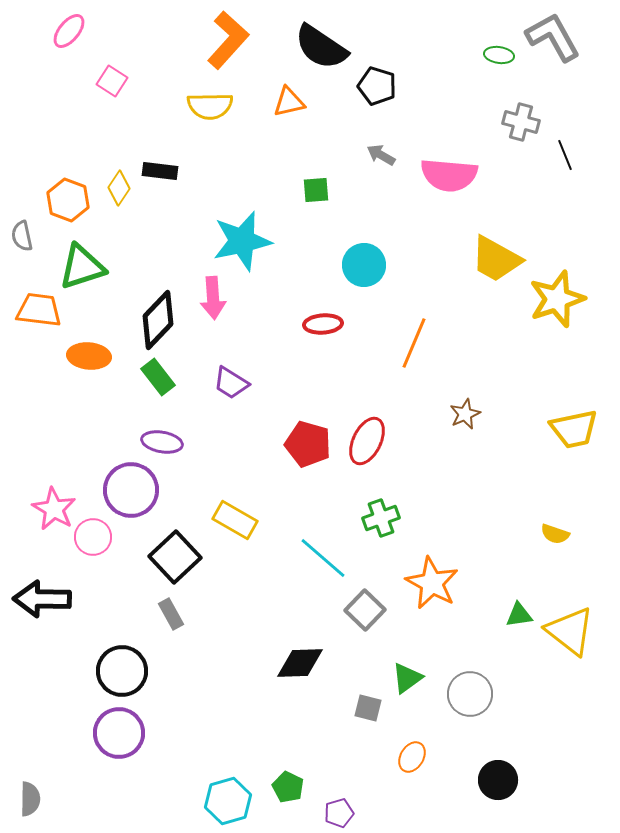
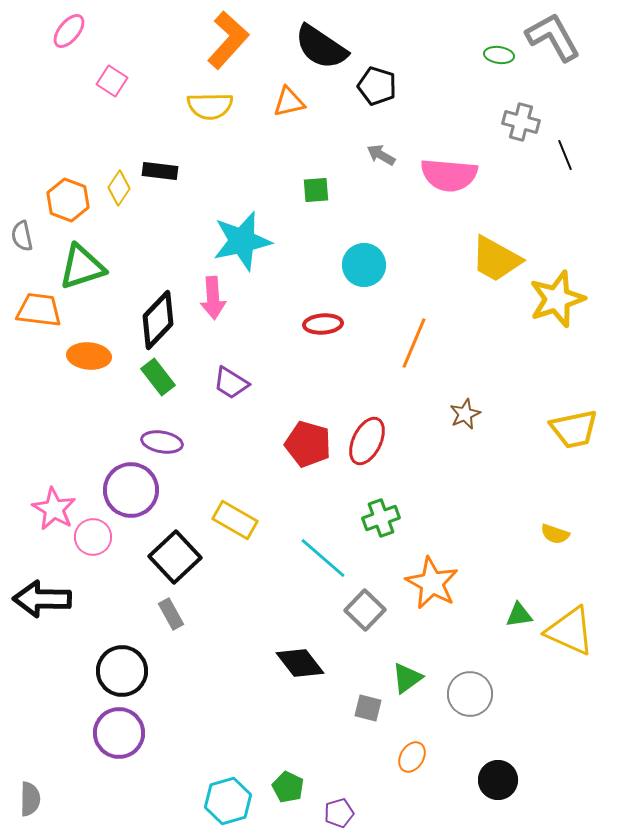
yellow triangle at (570, 631): rotated 14 degrees counterclockwise
black diamond at (300, 663): rotated 54 degrees clockwise
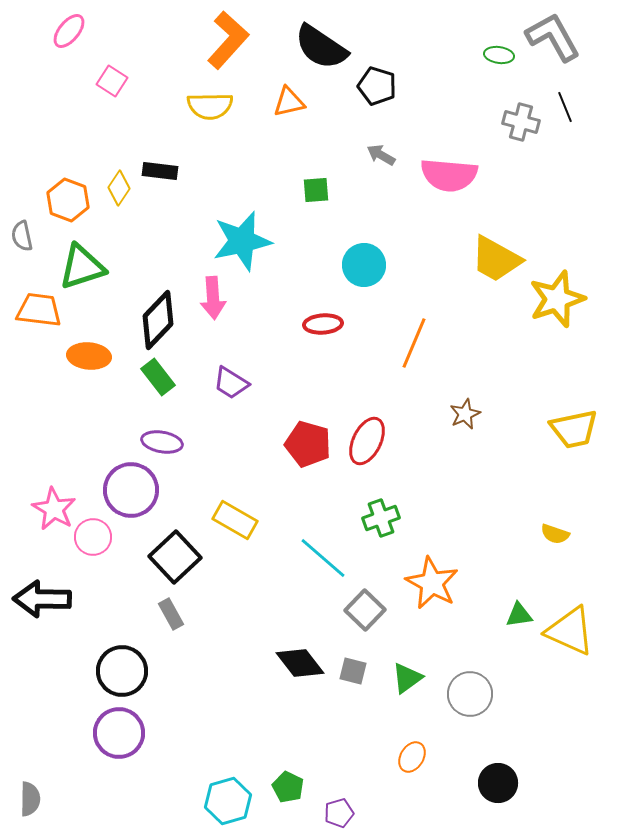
black line at (565, 155): moved 48 px up
gray square at (368, 708): moved 15 px left, 37 px up
black circle at (498, 780): moved 3 px down
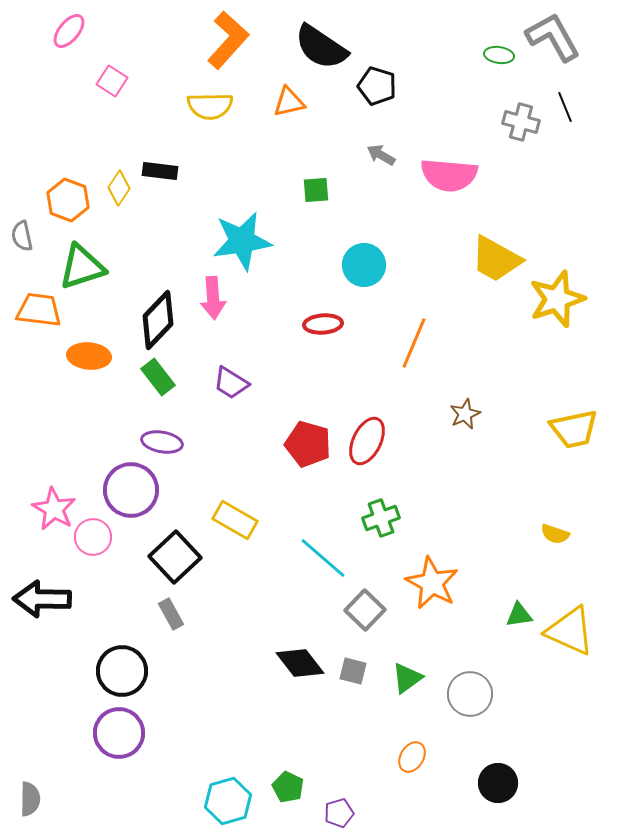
cyan star at (242, 241): rotated 4 degrees clockwise
